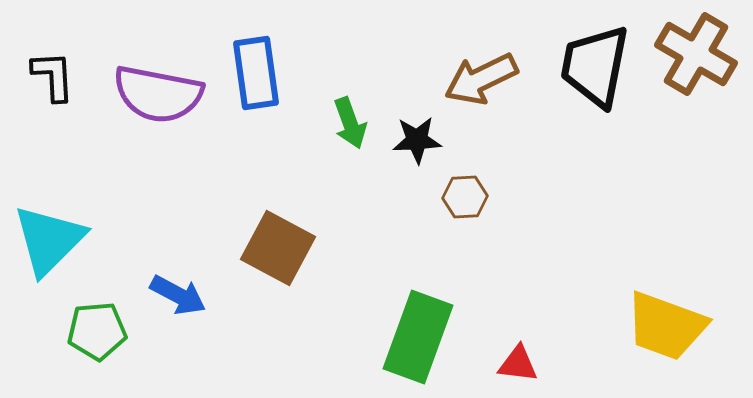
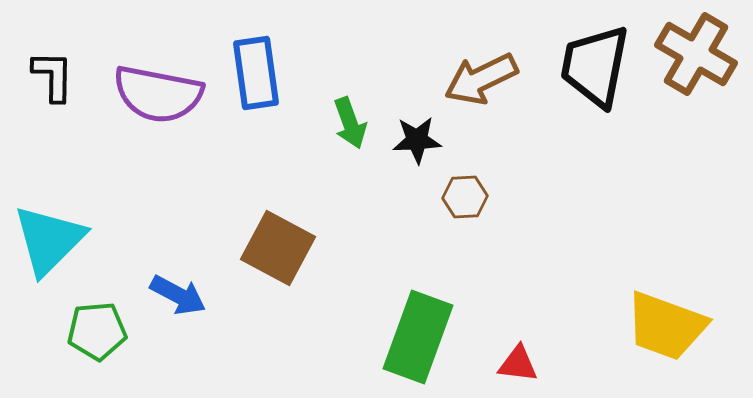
black L-shape: rotated 4 degrees clockwise
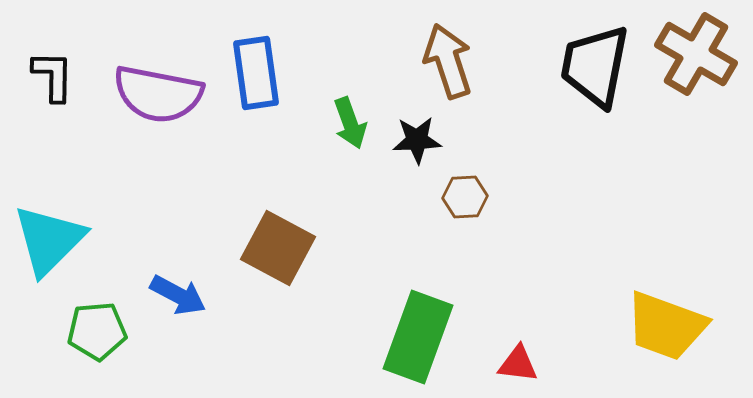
brown arrow: moved 33 px left, 18 px up; rotated 98 degrees clockwise
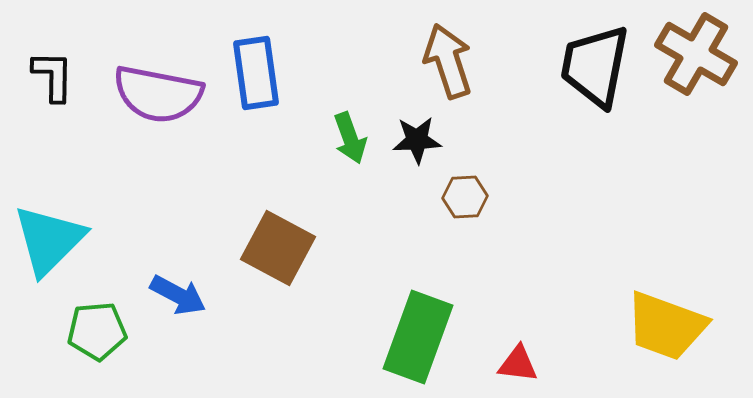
green arrow: moved 15 px down
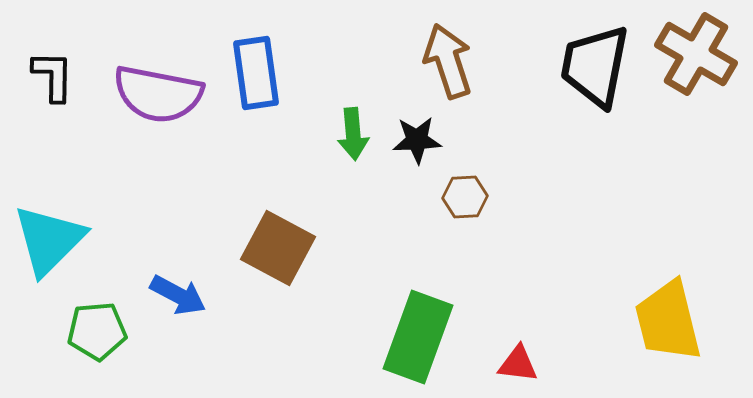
green arrow: moved 3 px right, 4 px up; rotated 15 degrees clockwise
yellow trapezoid: moved 2 px right, 5 px up; rotated 56 degrees clockwise
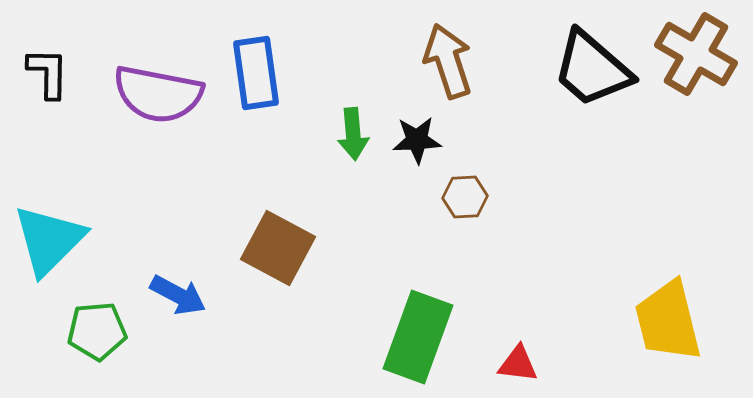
black trapezoid: moved 3 px left, 3 px down; rotated 60 degrees counterclockwise
black L-shape: moved 5 px left, 3 px up
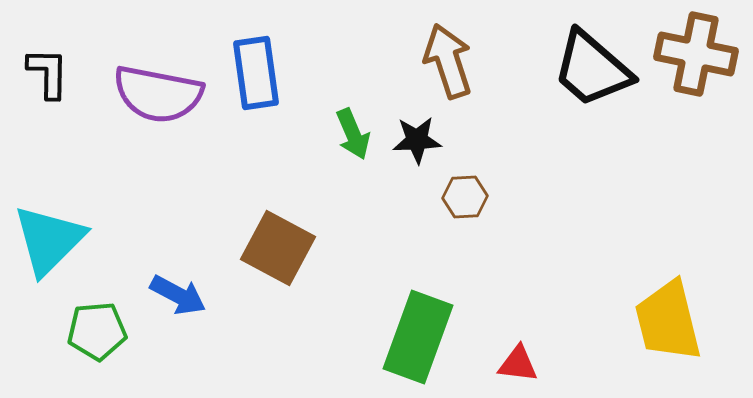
brown cross: rotated 18 degrees counterclockwise
green arrow: rotated 18 degrees counterclockwise
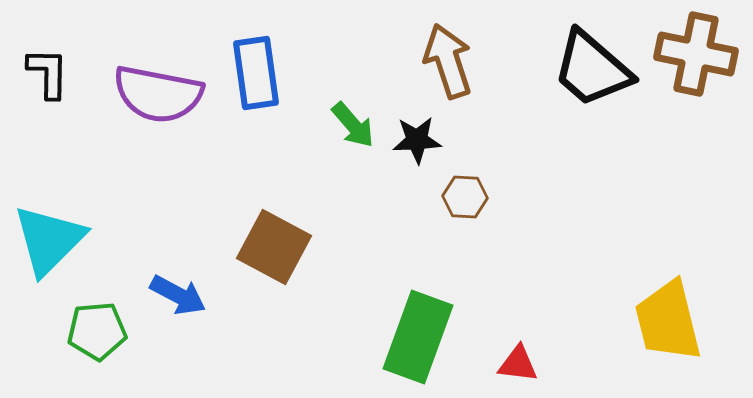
green arrow: moved 9 px up; rotated 18 degrees counterclockwise
brown hexagon: rotated 6 degrees clockwise
brown square: moved 4 px left, 1 px up
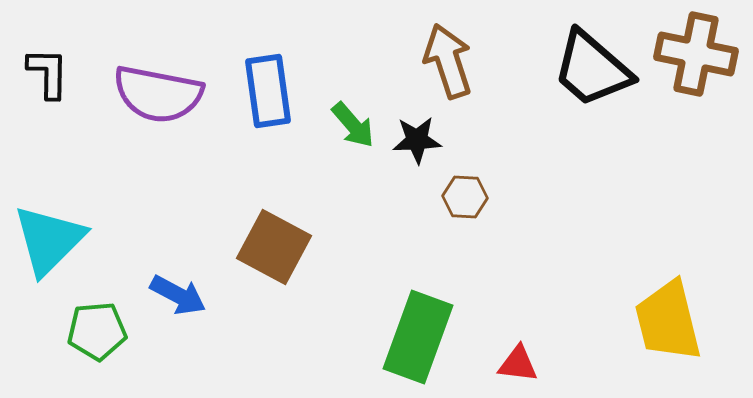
blue rectangle: moved 12 px right, 18 px down
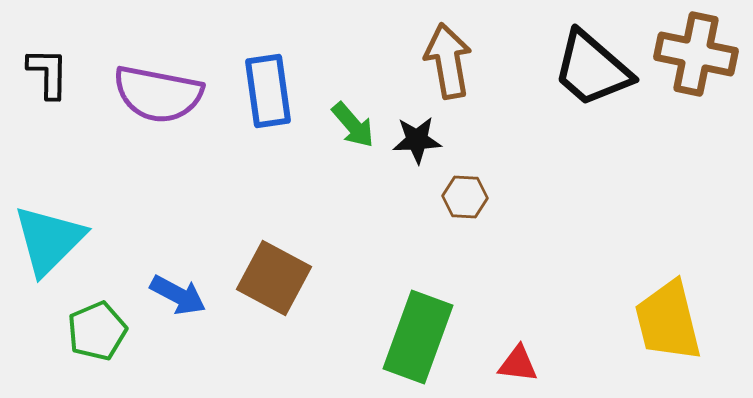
brown arrow: rotated 8 degrees clockwise
brown square: moved 31 px down
green pentagon: rotated 18 degrees counterclockwise
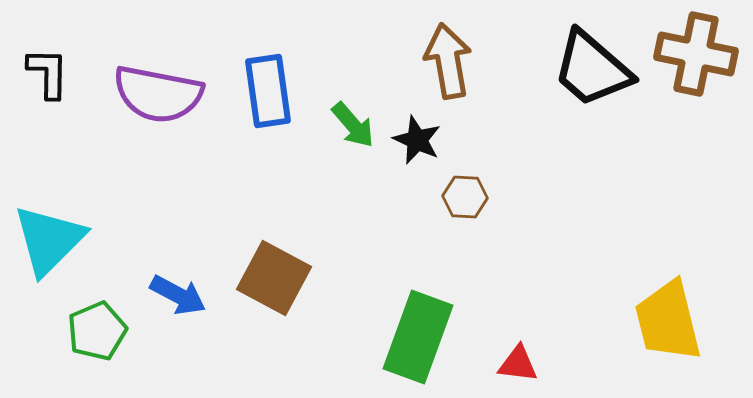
black star: rotated 27 degrees clockwise
